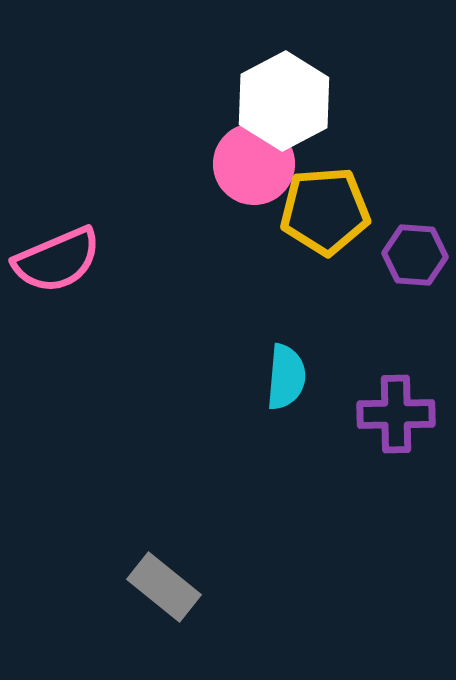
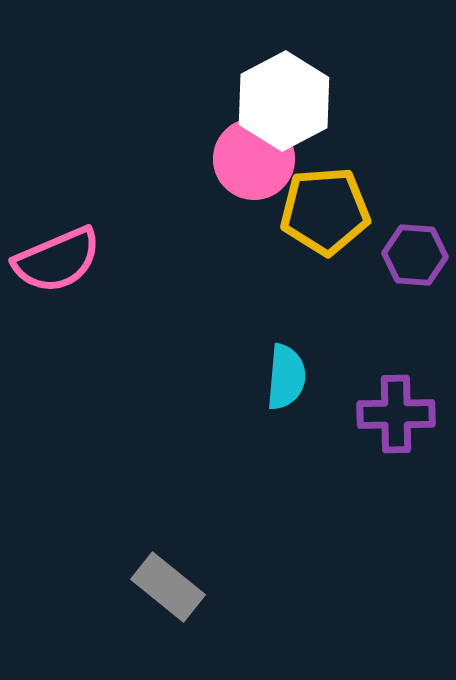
pink circle: moved 5 px up
gray rectangle: moved 4 px right
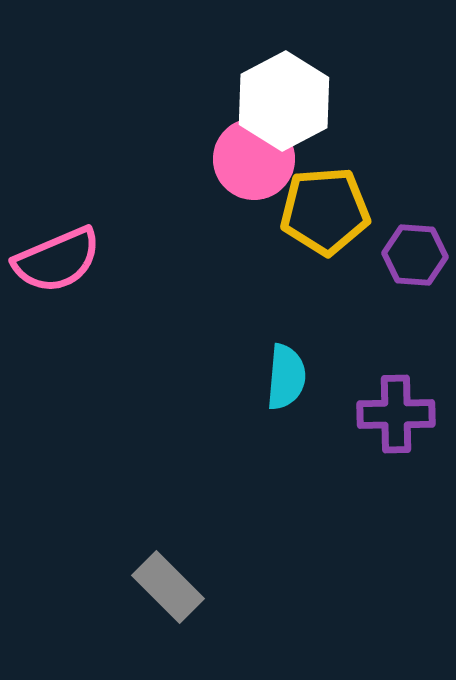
gray rectangle: rotated 6 degrees clockwise
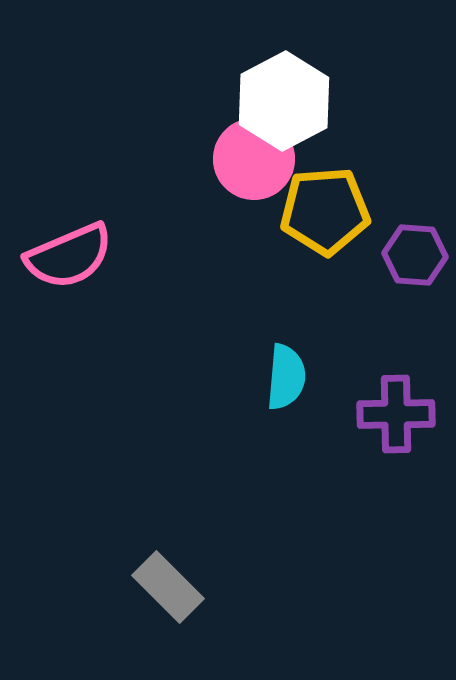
pink semicircle: moved 12 px right, 4 px up
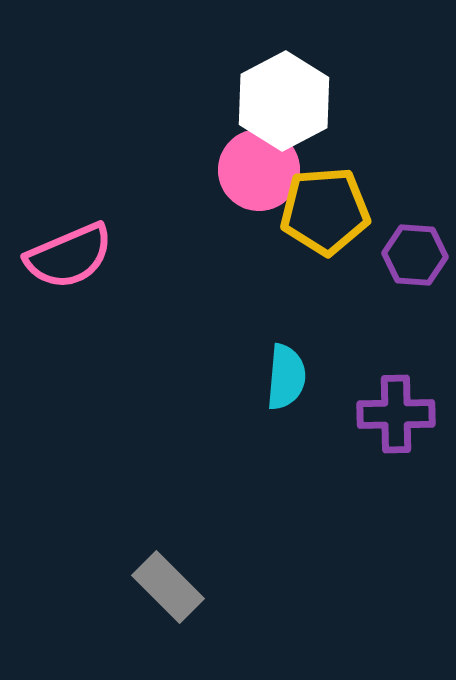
pink circle: moved 5 px right, 11 px down
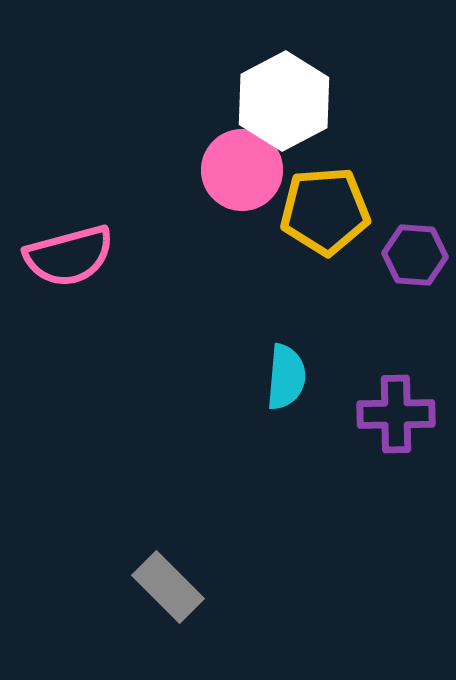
pink circle: moved 17 px left
pink semicircle: rotated 8 degrees clockwise
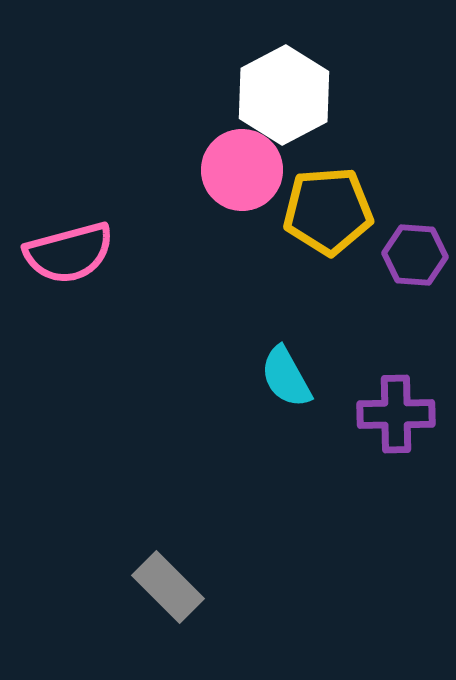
white hexagon: moved 6 px up
yellow pentagon: moved 3 px right
pink semicircle: moved 3 px up
cyan semicircle: rotated 146 degrees clockwise
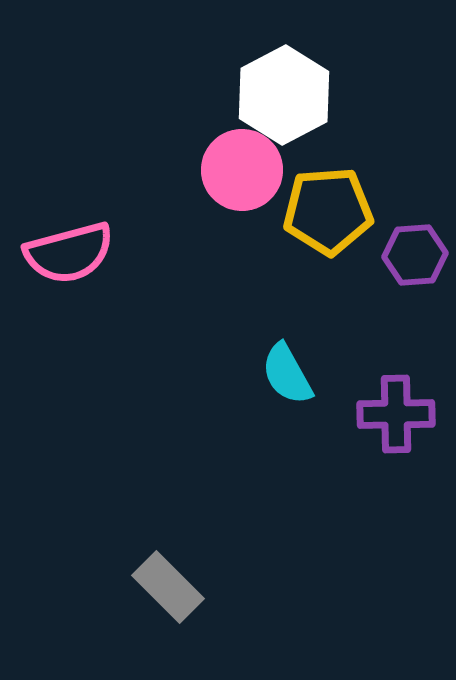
purple hexagon: rotated 8 degrees counterclockwise
cyan semicircle: moved 1 px right, 3 px up
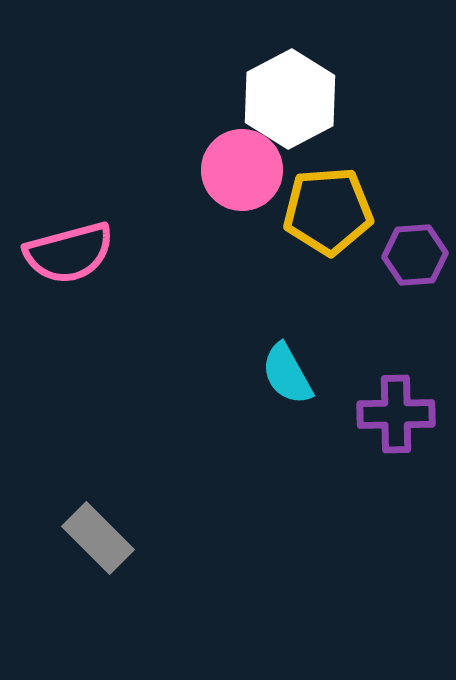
white hexagon: moved 6 px right, 4 px down
gray rectangle: moved 70 px left, 49 px up
